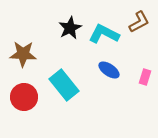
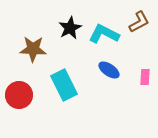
brown star: moved 10 px right, 5 px up
pink rectangle: rotated 14 degrees counterclockwise
cyan rectangle: rotated 12 degrees clockwise
red circle: moved 5 px left, 2 px up
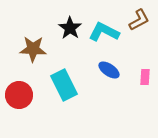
brown L-shape: moved 2 px up
black star: rotated 10 degrees counterclockwise
cyan L-shape: moved 2 px up
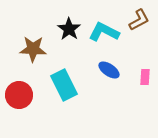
black star: moved 1 px left, 1 px down
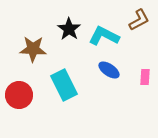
cyan L-shape: moved 4 px down
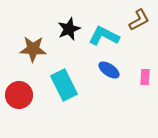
black star: rotated 15 degrees clockwise
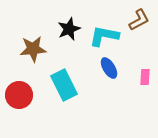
cyan L-shape: rotated 16 degrees counterclockwise
brown star: rotated 8 degrees counterclockwise
blue ellipse: moved 2 px up; rotated 25 degrees clockwise
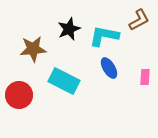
cyan rectangle: moved 4 px up; rotated 36 degrees counterclockwise
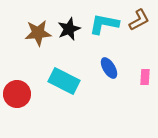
cyan L-shape: moved 12 px up
brown star: moved 5 px right, 16 px up
red circle: moved 2 px left, 1 px up
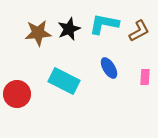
brown L-shape: moved 11 px down
